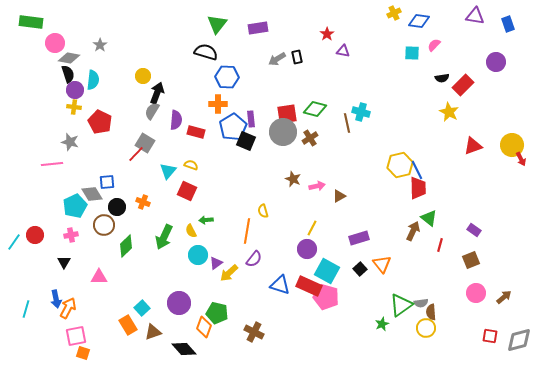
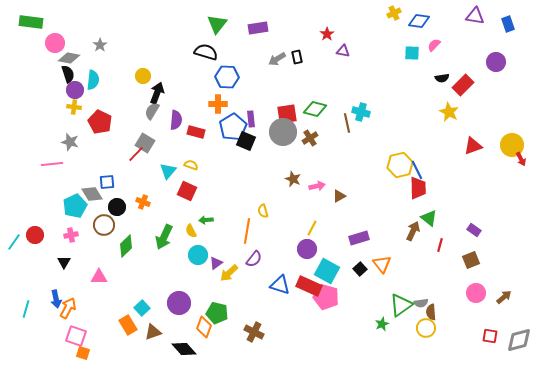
pink square at (76, 336): rotated 30 degrees clockwise
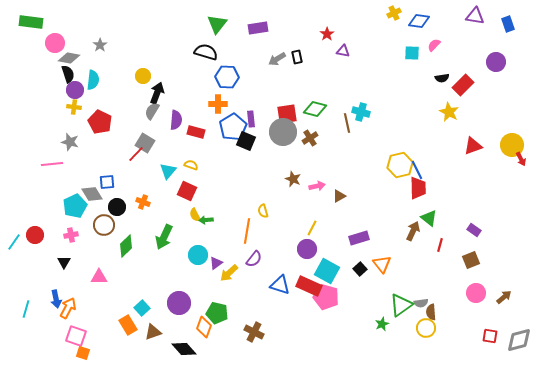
yellow semicircle at (191, 231): moved 4 px right, 16 px up
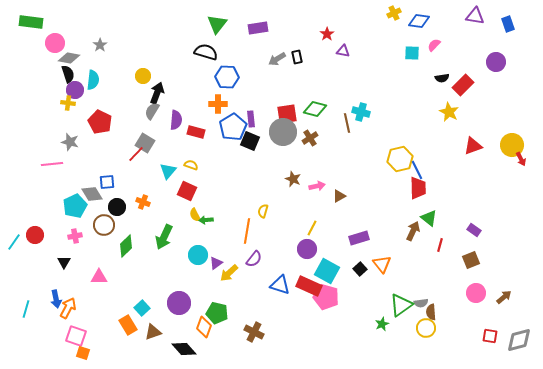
yellow cross at (74, 107): moved 6 px left, 4 px up
black square at (246, 141): moved 4 px right
yellow hexagon at (400, 165): moved 6 px up
yellow semicircle at (263, 211): rotated 32 degrees clockwise
pink cross at (71, 235): moved 4 px right, 1 px down
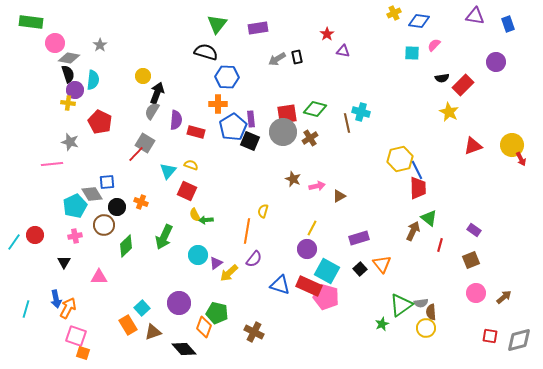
orange cross at (143, 202): moved 2 px left
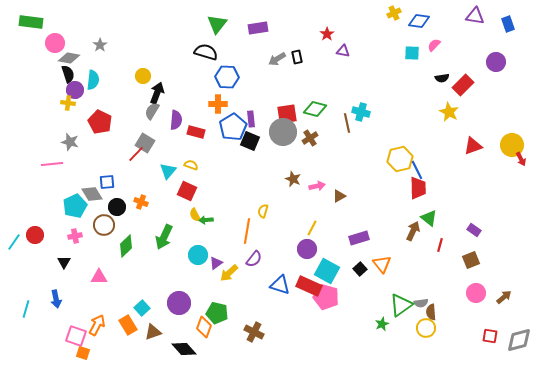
orange arrow at (68, 308): moved 29 px right, 17 px down
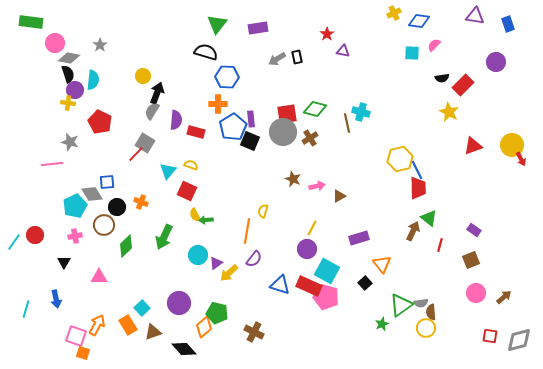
black square at (360, 269): moved 5 px right, 14 px down
orange diamond at (204, 327): rotated 30 degrees clockwise
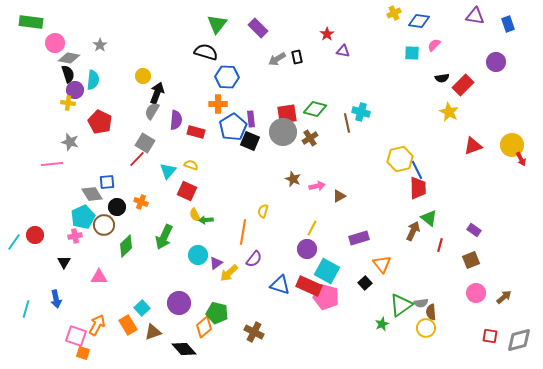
purple rectangle at (258, 28): rotated 54 degrees clockwise
red line at (136, 154): moved 1 px right, 5 px down
cyan pentagon at (75, 206): moved 8 px right, 11 px down
orange line at (247, 231): moved 4 px left, 1 px down
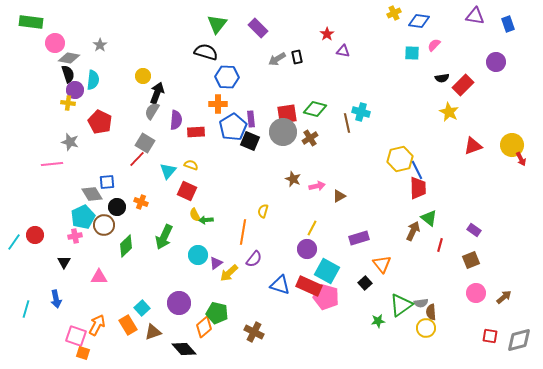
red rectangle at (196, 132): rotated 18 degrees counterclockwise
green star at (382, 324): moved 4 px left, 3 px up; rotated 16 degrees clockwise
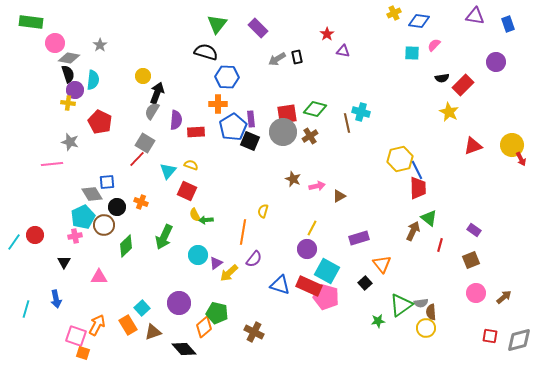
brown cross at (310, 138): moved 2 px up
